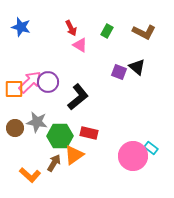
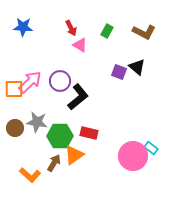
blue star: moved 2 px right; rotated 12 degrees counterclockwise
purple circle: moved 12 px right, 1 px up
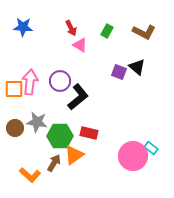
pink arrow: rotated 40 degrees counterclockwise
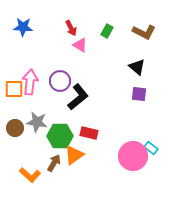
purple square: moved 20 px right, 22 px down; rotated 14 degrees counterclockwise
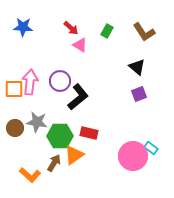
red arrow: rotated 21 degrees counterclockwise
brown L-shape: rotated 30 degrees clockwise
purple square: rotated 28 degrees counterclockwise
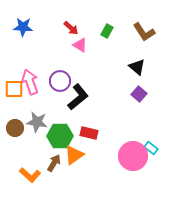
pink arrow: rotated 25 degrees counterclockwise
purple square: rotated 28 degrees counterclockwise
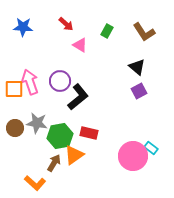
red arrow: moved 5 px left, 4 px up
purple square: moved 3 px up; rotated 21 degrees clockwise
gray star: moved 1 px down
green hexagon: rotated 10 degrees counterclockwise
orange L-shape: moved 5 px right, 8 px down
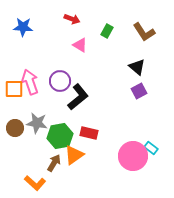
red arrow: moved 6 px right, 5 px up; rotated 21 degrees counterclockwise
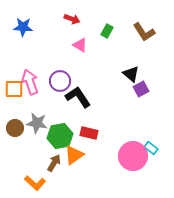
black triangle: moved 6 px left, 7 px down
purple square: moved 2 px right, 2 px up
black L-shape: rotated 84 degrees counterclockwise
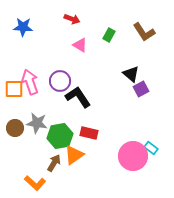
green rectangle: moved 2 px right, 4 px down
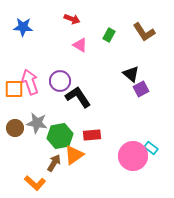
red rectangle: moved 3 px right, 2 px down; rotated 18 degrees counterclockwise
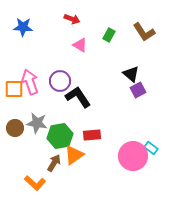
purple square: moved 3 px left, 1 px down
